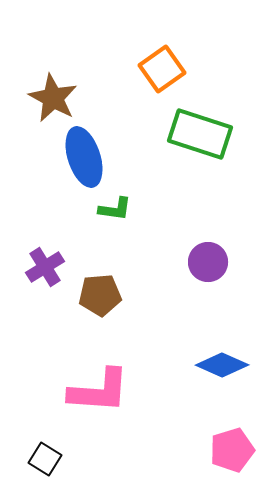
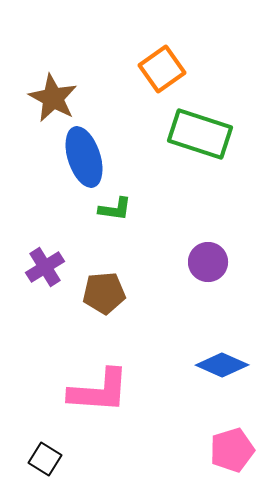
brown pentagon: moved 4 px right, 2 px up
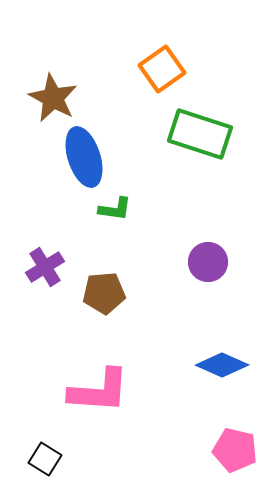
pink pentagon: moved 3 px right; rotated 30 degrees clockwise
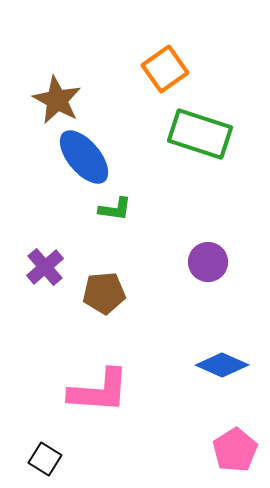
orange square: moved 3 px right
brown star: moved 4 px right, 2 px down
blue ellipse: rotated 22 degrees counterclockwise
purple cross: rotated 9 degrees counterclockwise
pink pentagon: rotated 27 degrees clockwise
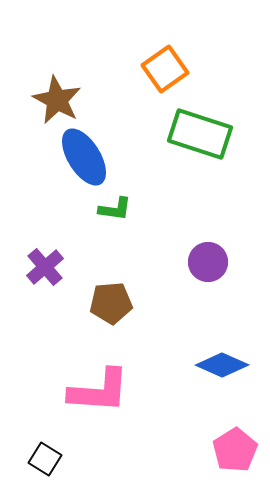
blue ellipse: rotated 8 degrees clockwise
brown pentagon: moved 7 px right, 10 px down
